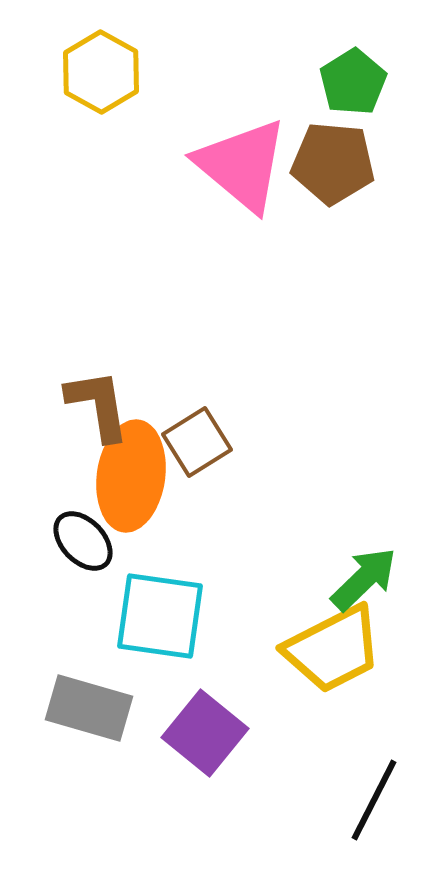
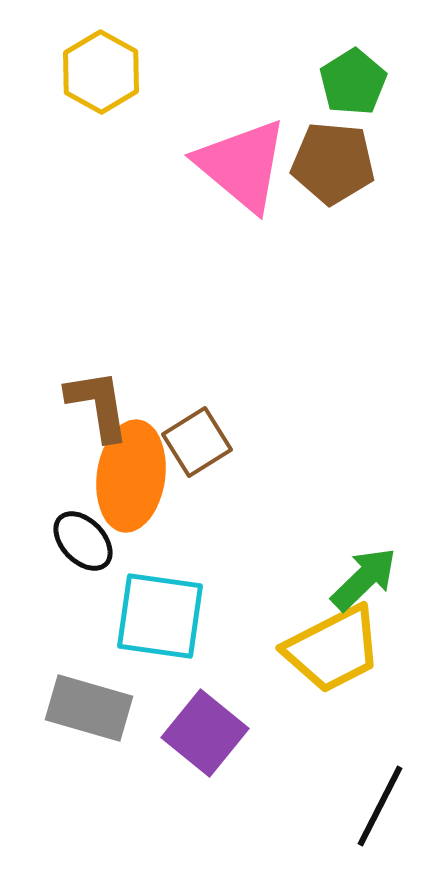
black line: moved 6 px right, 6 px down
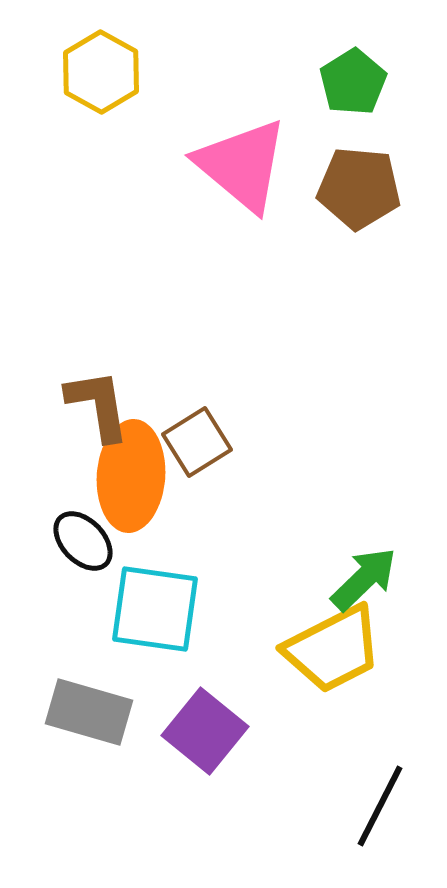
brown pentagon: moved 26 px right, 25 px down
orange ellipse: rotated 4 degrees counterclockwise
cyan square: moved 5 px left, 7 px up
gray rectangle: moved 4 px down
purple square: moved 2 px up
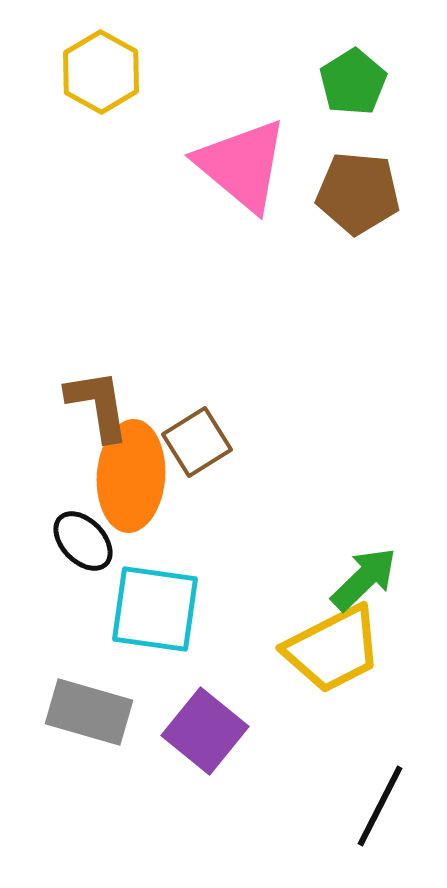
brown pentagon: moved 1 px left, 5 px down
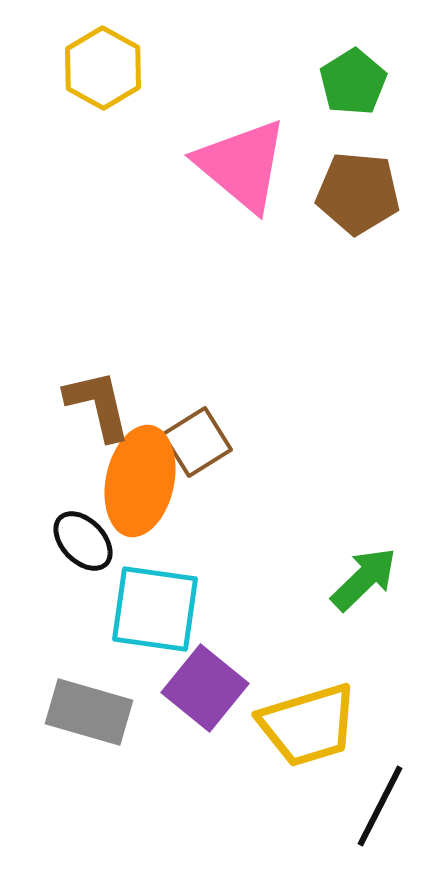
yellow hexagon: moved 2 px right, 4 px up
brown L-shape: rotated 4 degrees counterclockwise
orange ellipse: moved 9 px right, 5 px down; rotated 8 degrees clockwise
yellow trapezoid: moved 25 px left, 76 px down; rotated 10 degrees clockwise
purple square: moved 43 px up
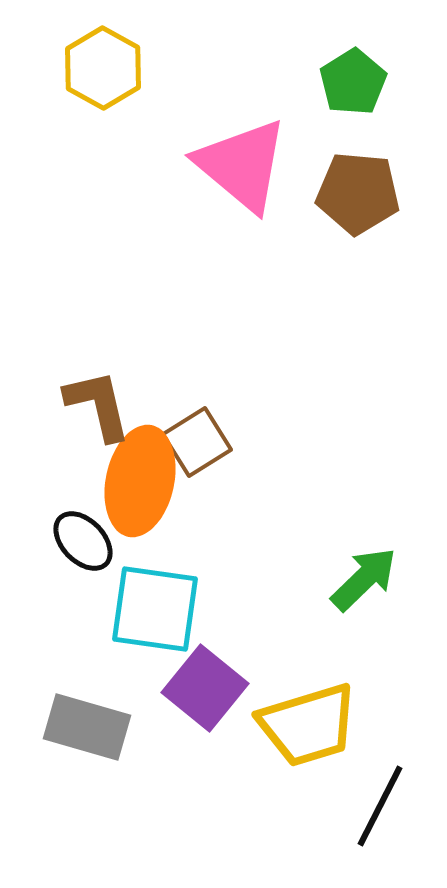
gray rectangle: moved 2 px left, 15 px down
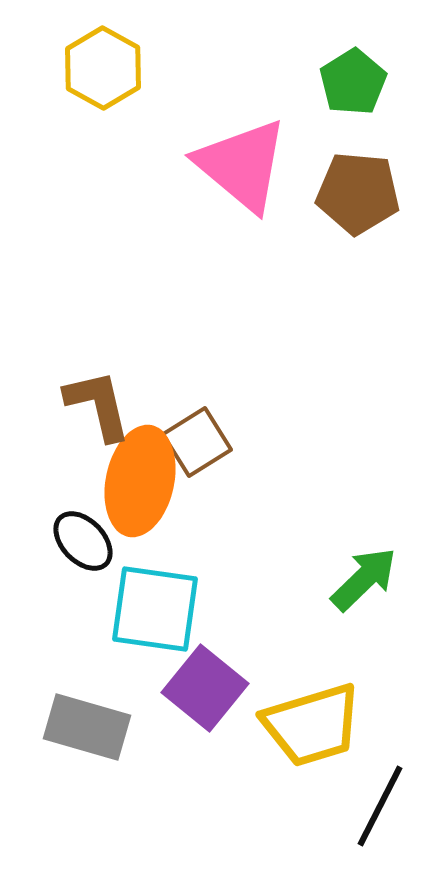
yellow trapezoid: moved 4 px right
